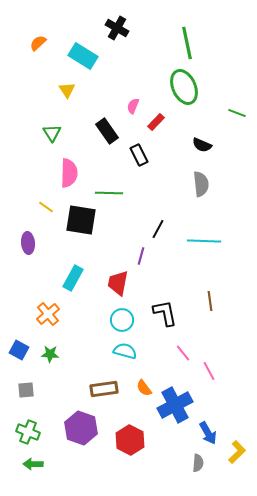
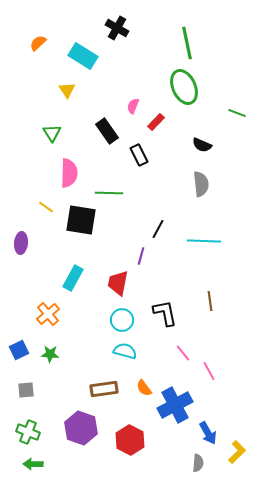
purple ellipse at (28, 243): moved 7 px left; rotated 10 degrees clockwise
blue square at (19, 350): rotated 36 degrees clockwise
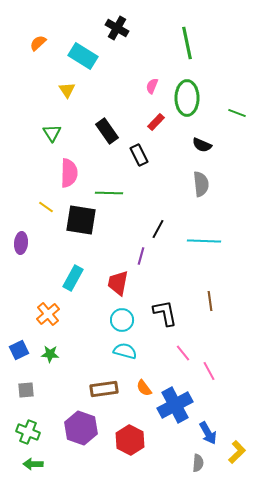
green ellipse at (184, 87): moved 3 px right, 11 px down; rotated 24 degrees clockwise
pink semicircle at (133, 106): moved 19 px right, 20 px up
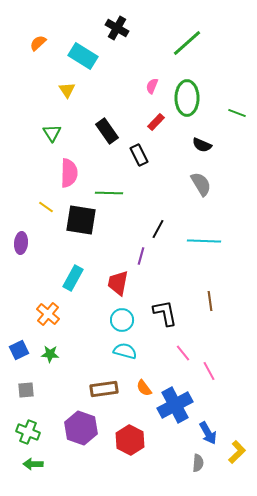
green line at (187, 43): rotated 60 degrees clockwise
gray semicircle at (201, 184): rotated 25 degrees counterclockwise
orange cross at (48, 314): rotated 10 degrees counterclockwise
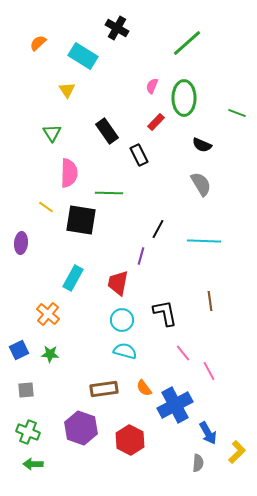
green ellipse at (187, 98): moved 3 px left
